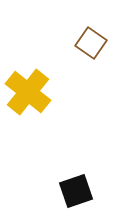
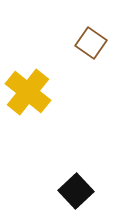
black square: rotated 24 degrees counterclockwise
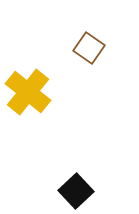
brown square: moved 2 px left, 5 px down
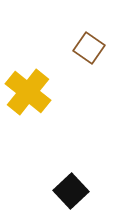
black square: moved 5 px left
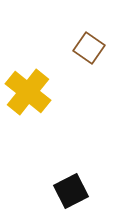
black square: rotated 16 degrees clockwise
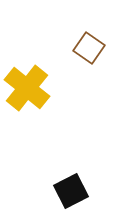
yellow cross: moved 1 px left, 4 px up
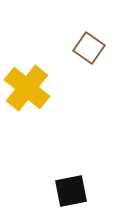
black square: rotated 16 degrees clockwise
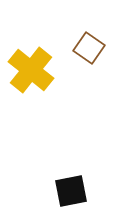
yellow cross: moved 4 px right, 18 px up
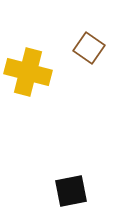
yellow cross: moved 3 px left, 2 px down; rotated 24 degrees counterclockwise
